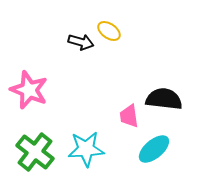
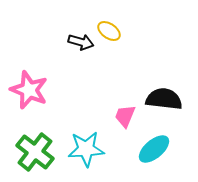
pink trapezoid: moved 4 px left; rotated 30 degrees clockwise
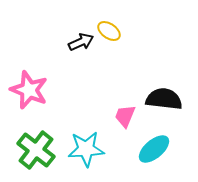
black arrow: rotated 40 degrees counterclockwise
green cross: moved 1 px right, 2 px up
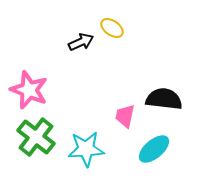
yellow ellipse: moved 3 px right, 3 px up
pink trapezoid: rotated 10 degrees counterclockwise
green cross: moved 13 px up
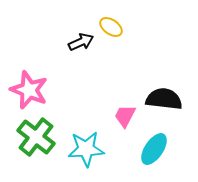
yellow ellipse: moved 1 px left, 1 px up
pink trapezoid: rotated 15 degrees clockwise
cyan ellipse: rotated 16 degrees counterclockwise
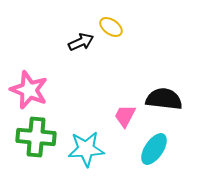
green cross: rotated 33 degrees counterclockwise
